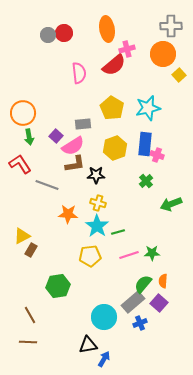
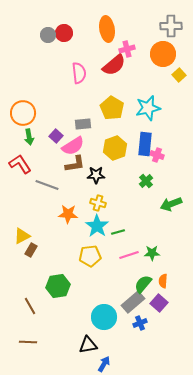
brown line at (30, 315): moved 9 px up
blue arrow at (104, 359): moved 5 px down
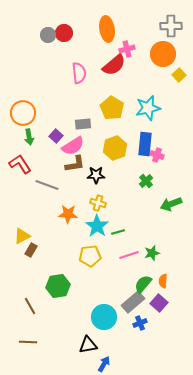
green star at (152, 253): rotated 14 degrees counterclockwise
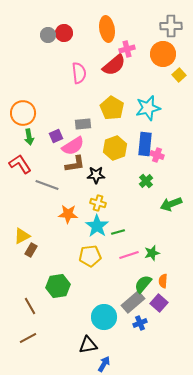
purple square at (56, 136): rotated 24 degrees clockwise
brown line at (28, 342): moved 4 px up; rotated 30 degrees counterclockwise
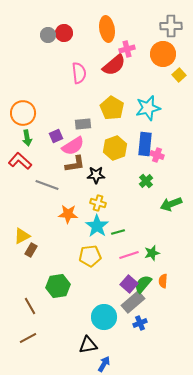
green arrow at (29, 137): moved 2 px left, 1 px down
red L-shape at (20, 164): moved 3 px up; rotated 15 degrees counterclockwise
purple square at (159, 303): moved 30 px left, 19 px up
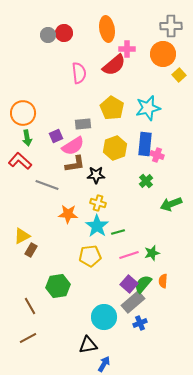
pink cross at (127, 49): rotated 14 degrees clockwise
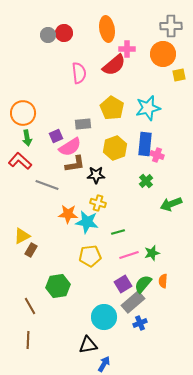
yellow square at (179, 75): rotated 32 degrees clockwise
pink semicircle at (73, 146): moved 3 px left, 1 px down
cyan star at (97, 226): moved 10 px left, 4 px up; rotated 25 degrees counterclockwise
purple square at (129, 284): moved 6 px left; rotated 18 degrees clockwise
brown line at (28, 338): moved 2 px down; rotated 60 degrees counterclockwise
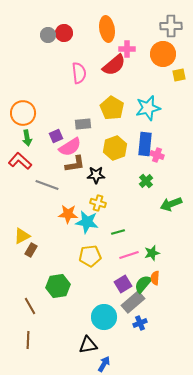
orange semicircle at (163, 281): moved 8 px left, 3 px up
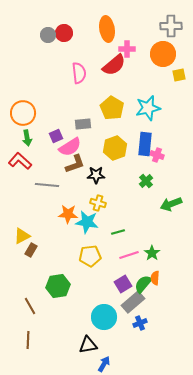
brown L-shape at (75, 164): rotated 10 degrees counterclockwise
gray line at (47, 185): rotated 15 degrees counterclockwise
green star at (152, 253): rotated 21 degrees counterclockwise
